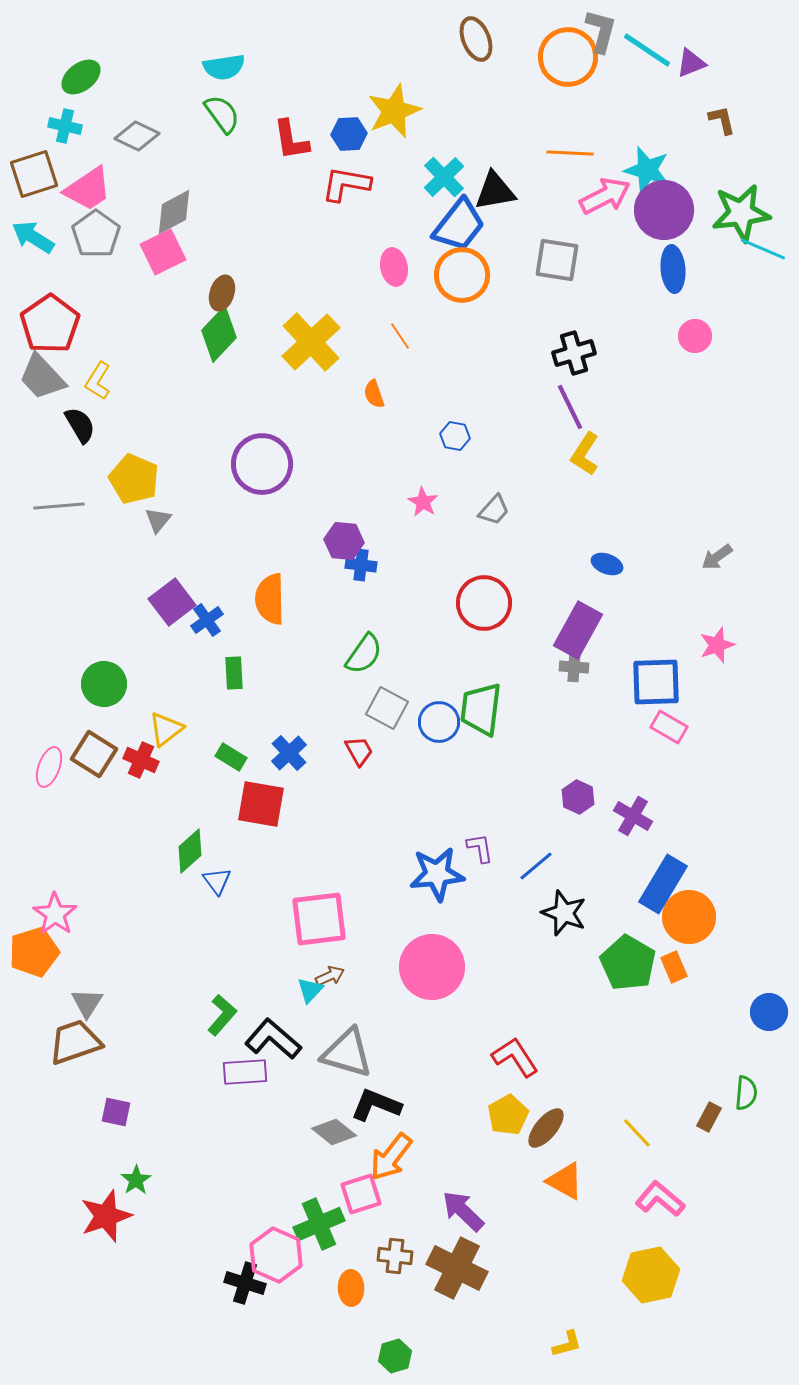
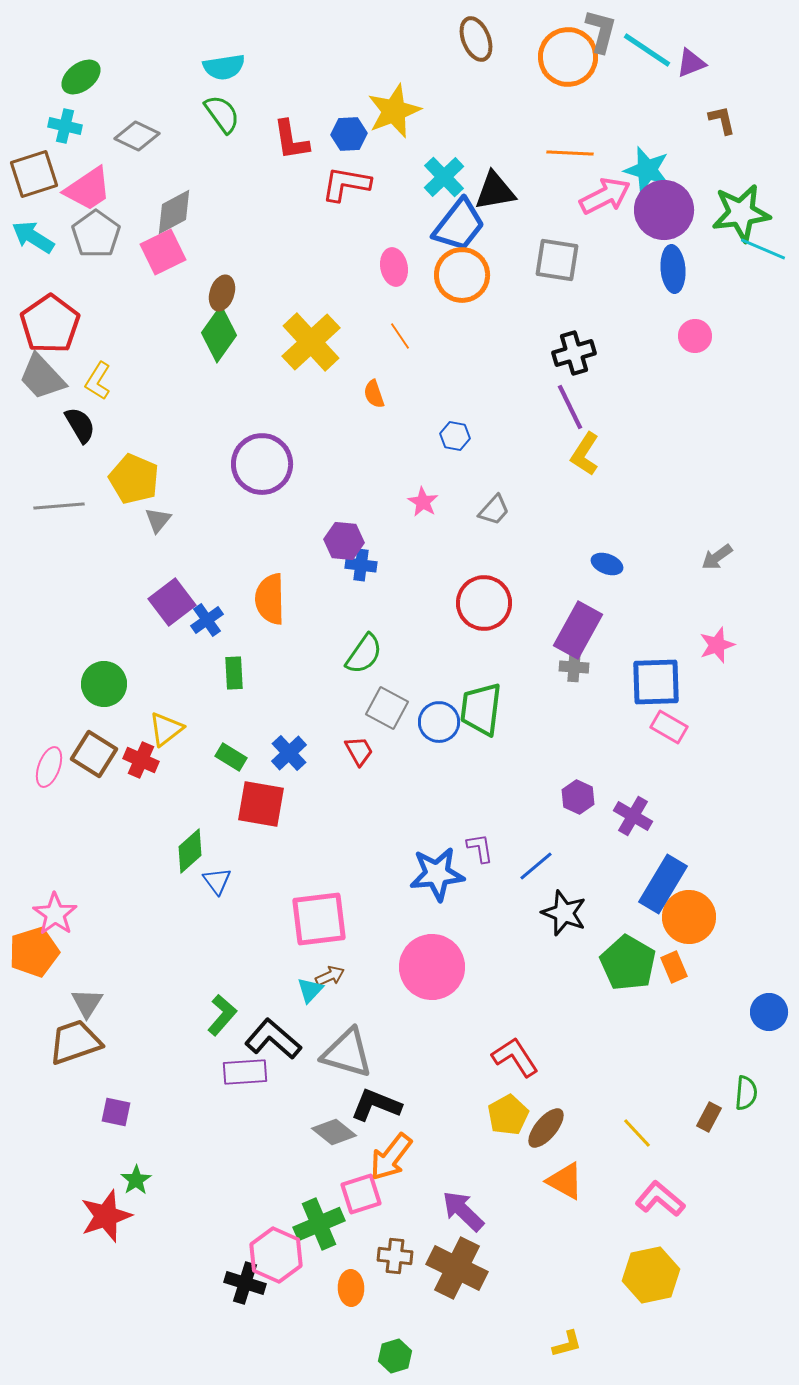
green diamond at (219, 334): rotated 8 degrees counterclockwise
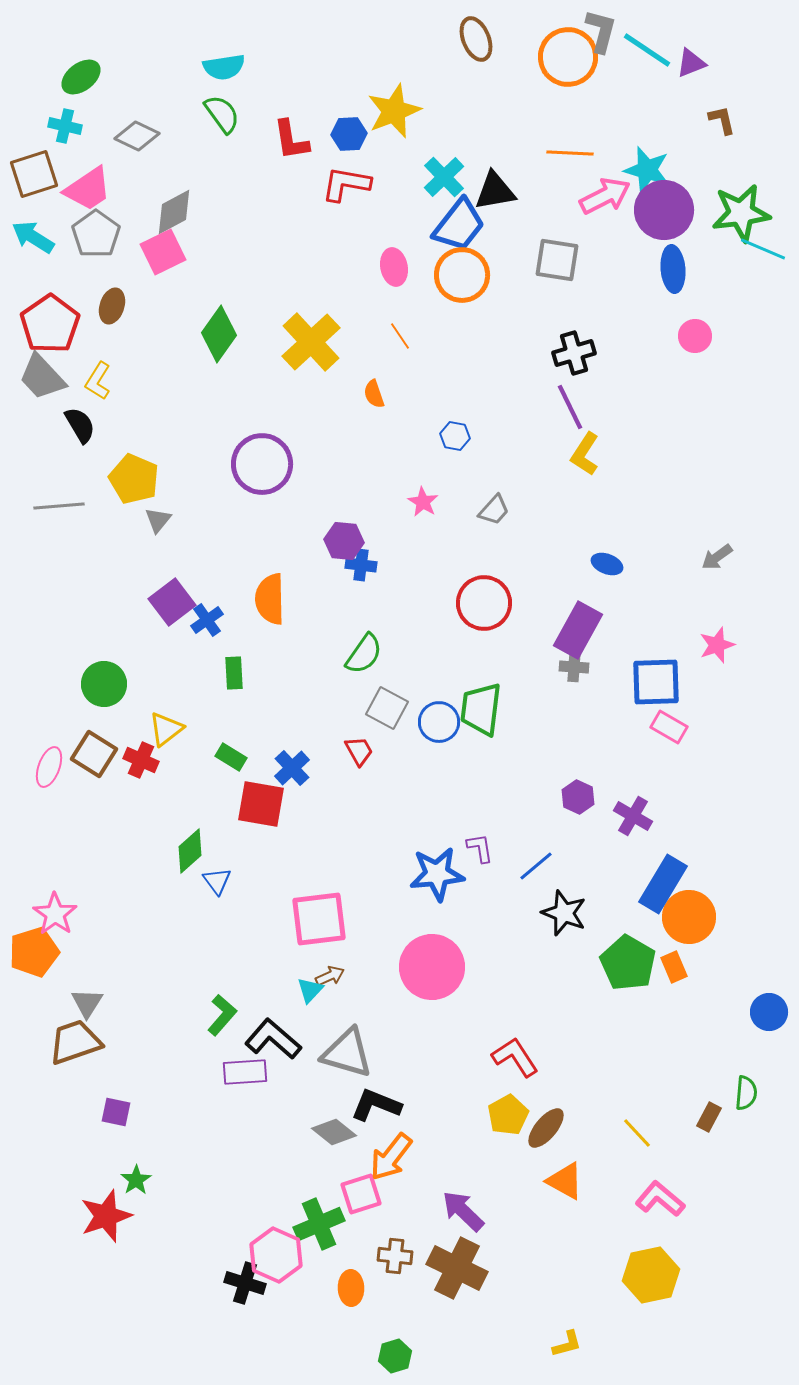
brown ellipse at (222, 293): moved 110 px left, 13 px down
blue cross at (289, 753): moved 3 px right, 15 px down
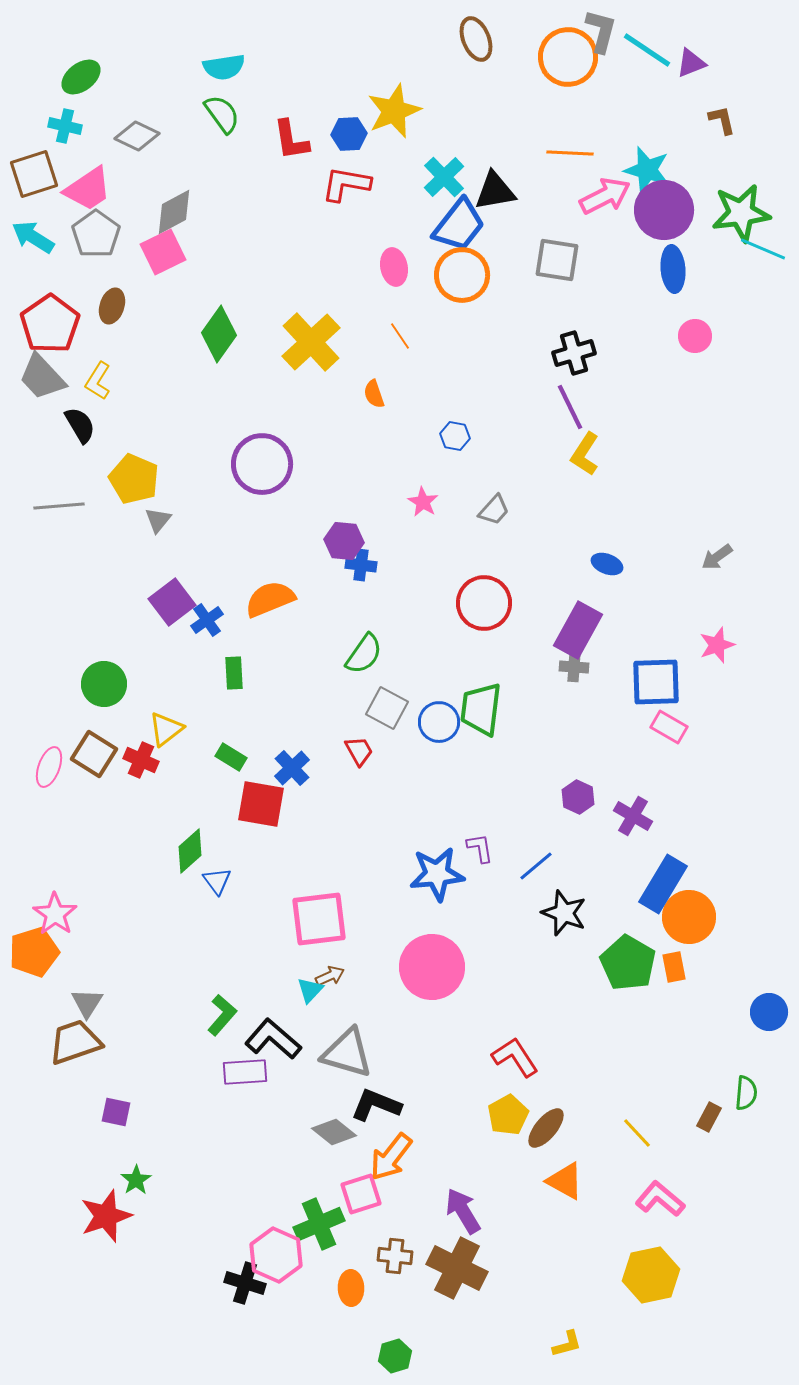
orange semicircle at (270, 599): rotated 69 degrees clockwise
orange rectangle at (674, 967): rotated 12 degrees clockwise
purple arrow at (463, 1211): rotated 15 degrees clockwise
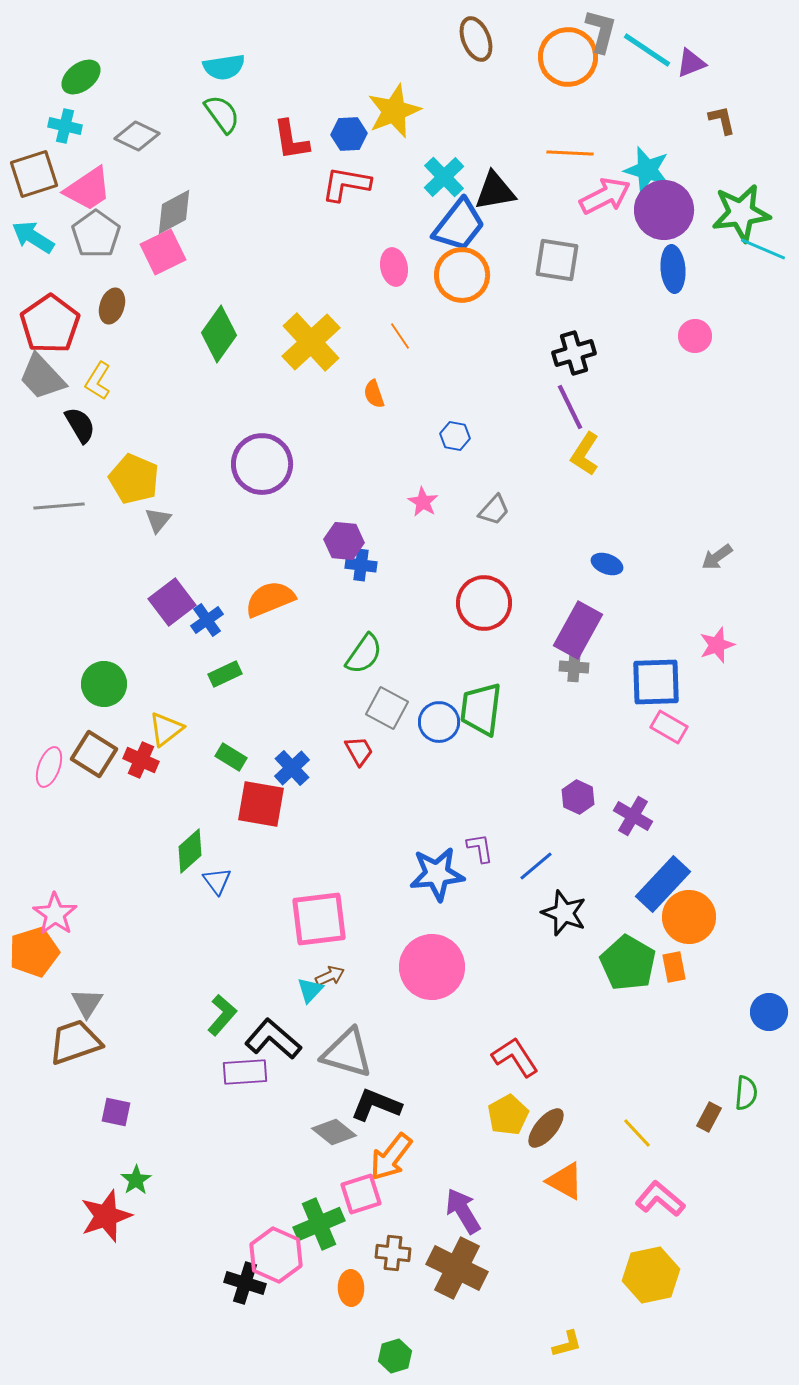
green rectangle at (234, 673): moved 9 px left, 1 px down; rotated 68 degrees clockwise
blue rectangle at (663, 884): rotated 12 degrees clockwise
brown cross at (395, 1256): moved 2 px left, 3 px up
